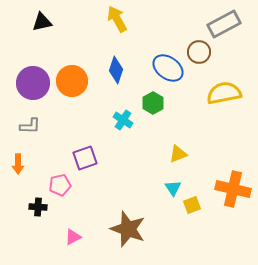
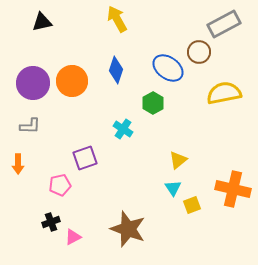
cyan cross: moved 9 px down
yellow triangle: moved 6 px down; rotated 18 degrees counterclockwise
black cross: moved 13 px right, 15 px down; rotated 24 degrees counterclockwise
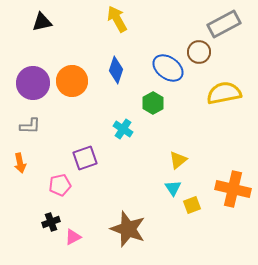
orange arrow: moved 2 px right, 1 px up; rotated 12 degrees counterclockwise
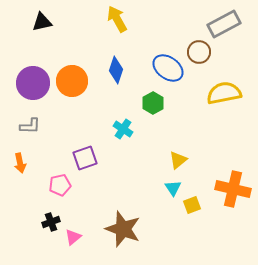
brown star: moved 5 px left
pink triangle: rotated 12 degrees counterclockwise
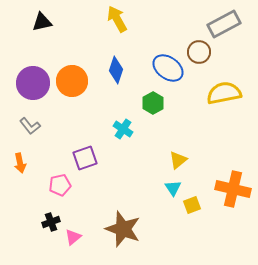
gray L-shape: rotated 50 degrees clockwise
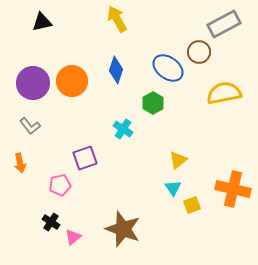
black cross: rotated 36 degrees counterclockwise
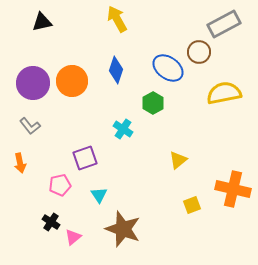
cyan triangle: moved 74 px left, 7 px down
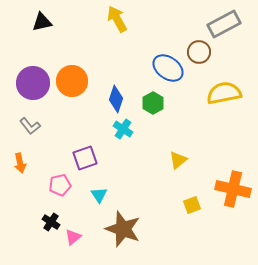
blue diamond: moved 29 px down
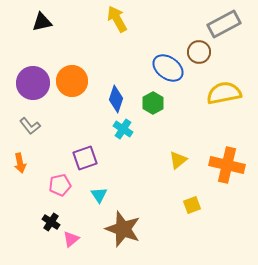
orange cross: moved 6 px left, 24 px up
pink triangle: moved 2 px left, 2 px down
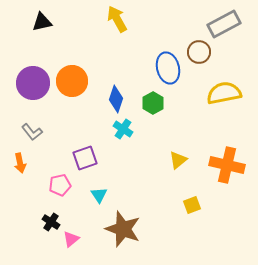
blue ellipse: rotated 40 degrees clockwise
gray L-shape: moved 2 px right, 6 px down
